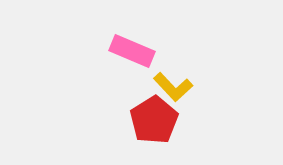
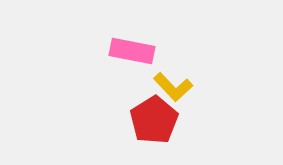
pink rectangle: rotated 12 degrees counterclockwise
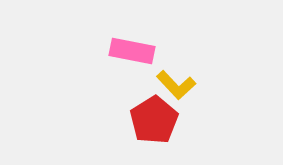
yellow L-shape: moved 3 px right, 2 px up
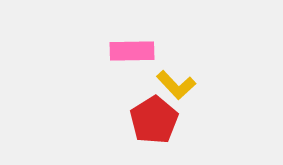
pink rectangle: rotated 12 degrees counterclockwise
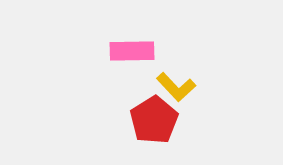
yellow L-shape: moved 2 px down
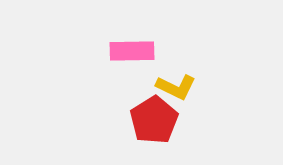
yellow L-shape: rotated 21 degrees counterclockwise
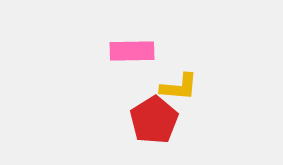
yellow L-shape: moved 3 px right; rotated 21 degrees counterclockwise
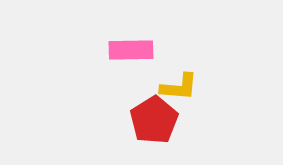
pink rectangle: moved 1 px left, 1 px up
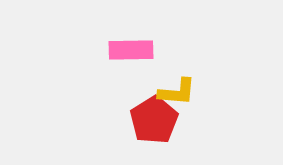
yellow L-shape: moved 2 px left, 5 px down
